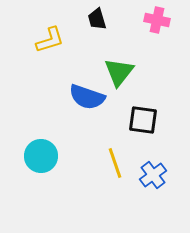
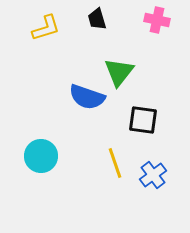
yellow L-shape: moved 4 px left, 12 px up
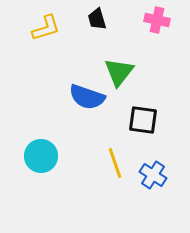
blue cross: rotated 20 degrees counterclockwise
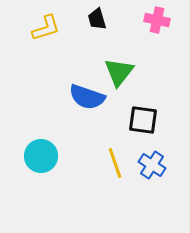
blue cross: moved 1 px left, 10 px up
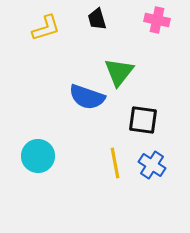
cyan circle: moved 3 px left
yellow line: rotated 8 degrees clockwise
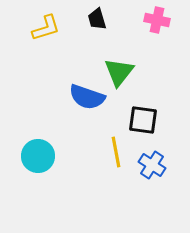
yellow line: moved 1 px right, 11 px up
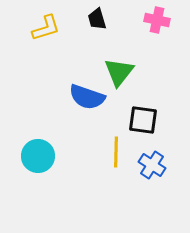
yellow line: rotated 12 degrees clockwise
